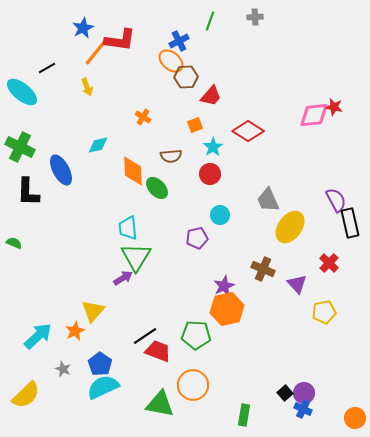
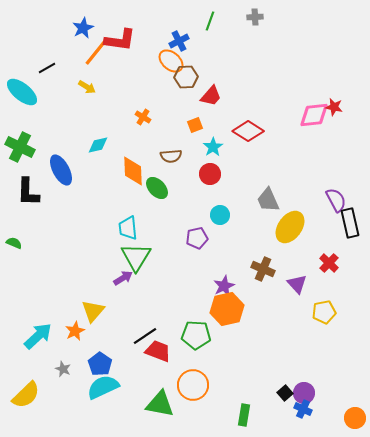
yellow arrow at (87, 87): rotated 36 degrees counterclockwise
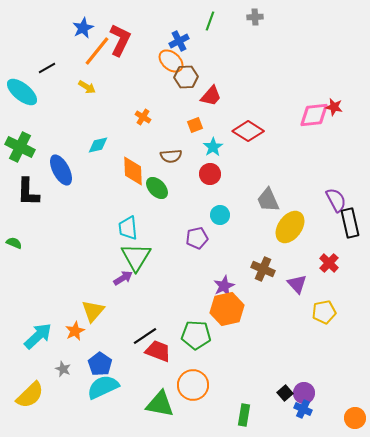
red L-shape at (120, 40): rotated 72 degrees counterclockwise
yellow semicircle at (26, 395): moved 4 px right
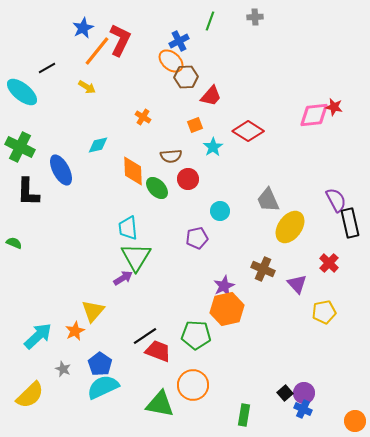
red circle at (210, 174): moved 22 px left, 5 px down
cyan circle at (220, 215): moved 4 px up
orange circle at (355, 418): moved 3 px down
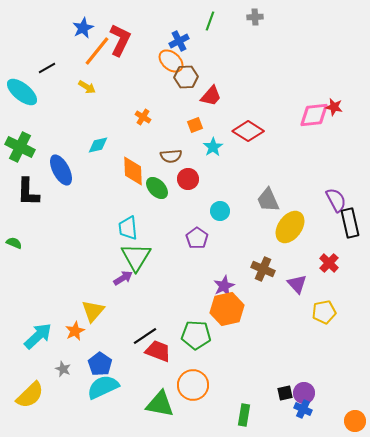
purple pentagon at (197, 238): rotated 25 degrees counterclockwise
black square at (285, 393): rotated 28 degrees clockwise
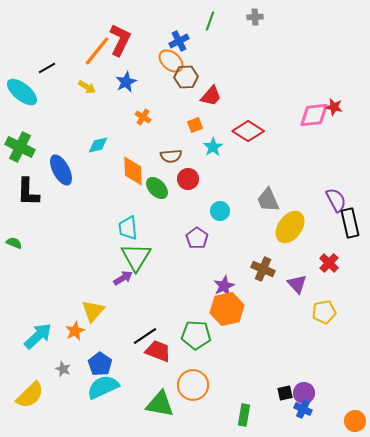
blue star at (83, 28): moved 43 px right, 54 px down
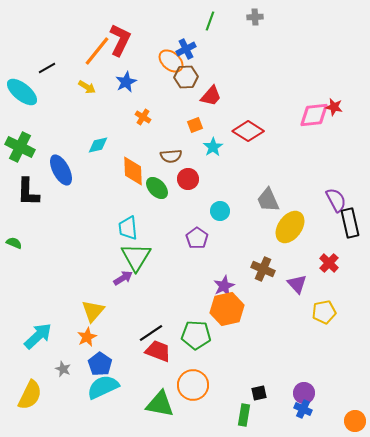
blue cross at (179, 41): moved 7 px right, 8 px down
orange star at (75, 331): moved 12 px right, 6 px down
black line at (145, 336): moved 6 px right, 3 px up
black square at (285, 393): moved 26 px left
yellow semicircle at (30, 395): rotated 20 degrees counterclockwise
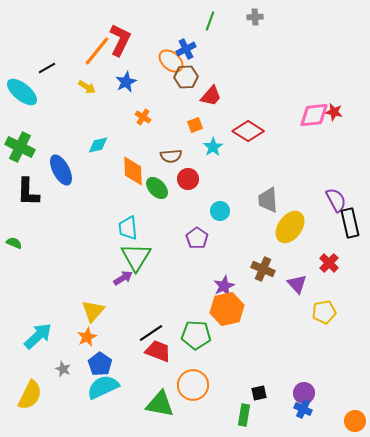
red star at (334, 107): moved 5 px down
gray trapezoid at (268, 200): rotated 20 degrees clockwise
